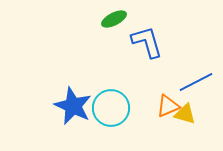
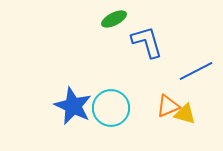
blue line: moved 11 px up
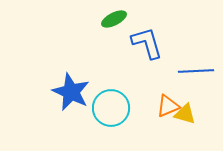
blue L-shape: moved 1 px down
blue line: rotated 24 degrees clockwise
blue star: moved 2 px left, 14 px up
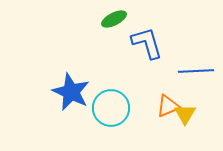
yellow triangle: rotated 45 degrees clockwise
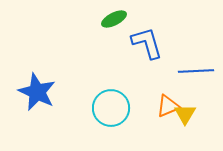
blue star: moved 34 px left
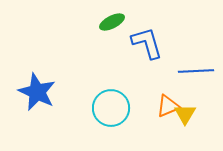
green ellipse: moved 2 px left, 3 px down
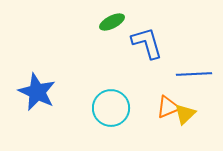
blue line: moved 2 px left, 3 px down
orange triangle: moved 1 px down
yellow triangle: rotated 15 degrees clockwise
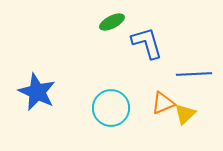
orange triangle: moved 5 px left, 4 px up
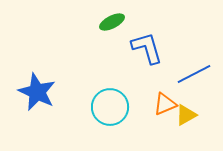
blue L-shape: moved 5 px down
blue line: rotated 24 degrees counterclockwise
orange triangle: moved 2 px right, 1 px down
cyan circle: moved 1 px left, 1 px up
yellow triangle: moved 1 px right, 1 px down; rotated 15 degrees clockwise
